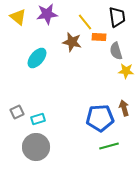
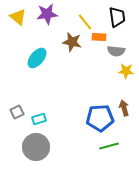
gray semicircle: rotated 66 degrees counterclockwise
cyan rectangle: moved 1 px right
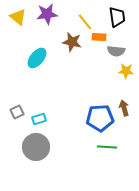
green line: moved 2 px left, 1 px down; rotated 18 degrees clockwise
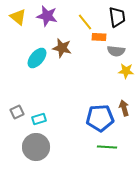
purple star: moved 2 px down; rotated 20 degrees clockwise
brown star: moved 10 px left, 6 px down
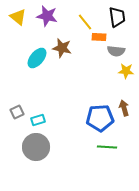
cyan rectangle: moved 1 px left, 1 px down
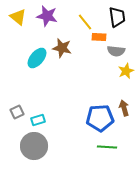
yellow star: rotated 28 degrees counterclockwise
gray circle: moved 2 px left, 1 px up
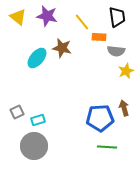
yellow line: moved 3 px left
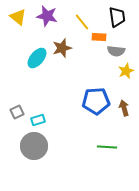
brown star: rotated 30 degrees counterclockwise
blue pentagon: moved 4 px left, 17 px up
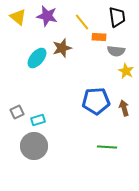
yellow star: rotated 21 degrees counterclockwise
